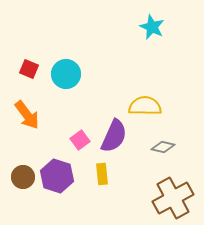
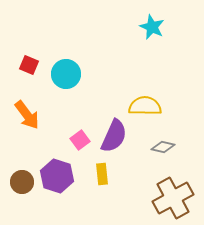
red square: moved 4 px up
brown circle: moved 1 px left, 5 px down
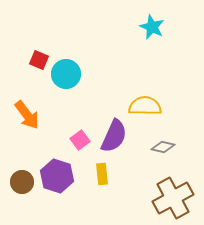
red square: moved 10 px right, 5 px up
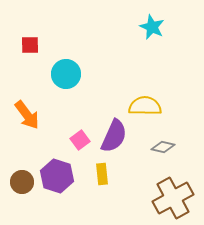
red square: moved 9 px left, 15 px up; rotated 24 degrees counterclockwise
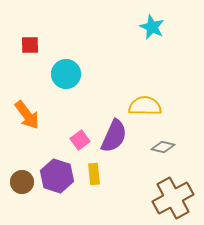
yellow rectangle: moved 8 px left
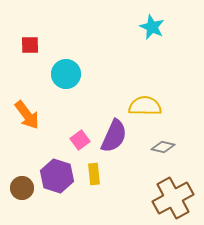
brown circle: moved 6 px down
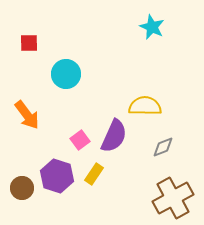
red square: moved 1 px left, 2 px up
gray diamond: rotated 35 degrees counterclockwise
yellow rectangle: rotated 40 degrees clockwise
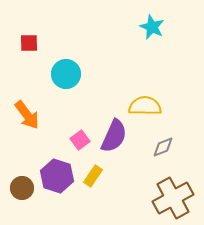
yellow rectangle: moved 1 px left, 2 px down
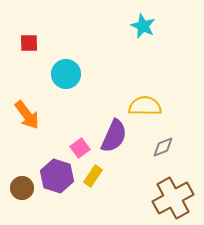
cyan star: moved 9 px left, 1 px up
pink square: moved 8 px down
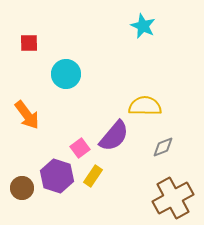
purple semicircle: rotated 16 degrees clockwise
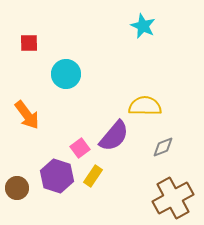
brown circle: moved 5 px left
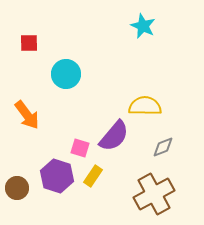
pink square: rotated 36 degrees counterclockwise
brown cross: moved 19 px left, 4 px up
